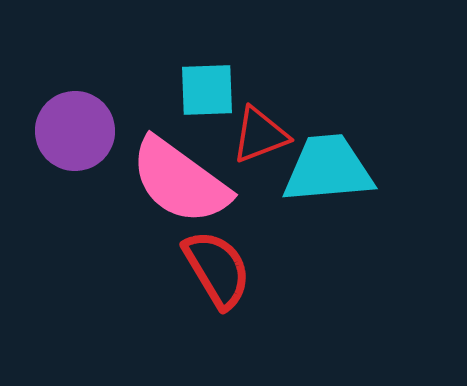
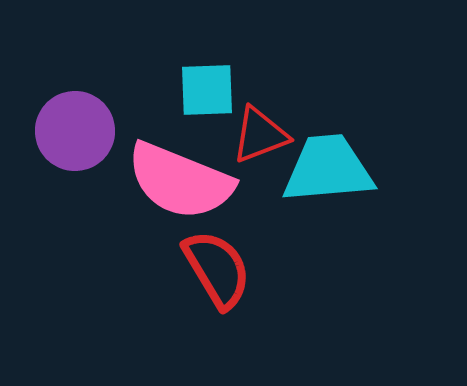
pink semicircle: rotated 14 degrees counterclockwise
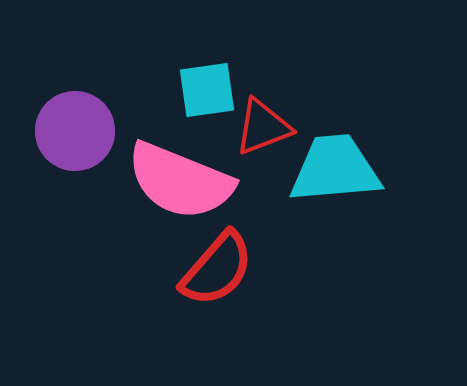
cyan square: rotated 6 degrees counterclockwise
red triangle: moved 3 px right, 8 px up
cyan trapezoid: moved 7 px right
red semicircle: rotated 72 degrees clockwise
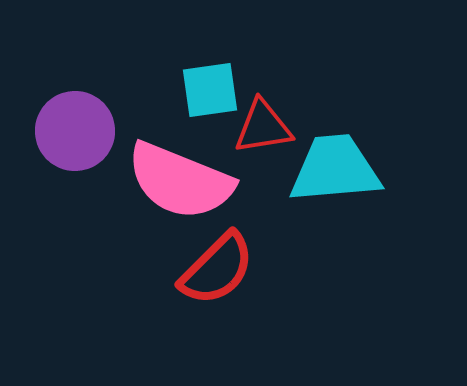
cyan square: moved 3 px right
red triangle: rotated 12 degrees clockwise
red semicircle: rotated 4 degrees clockwise
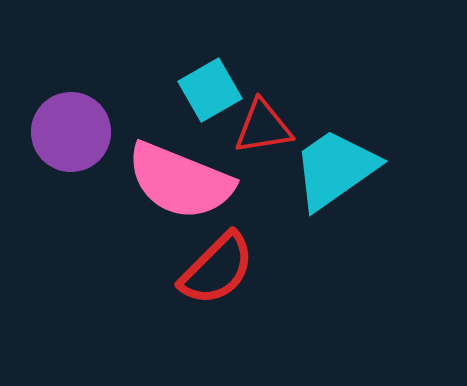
cyan square: rotated 22 degrees counterclockwise
purple circle: moved 4 px left, 1 px down
cyan trapezoid: rotated 30 degrees counterclockwise
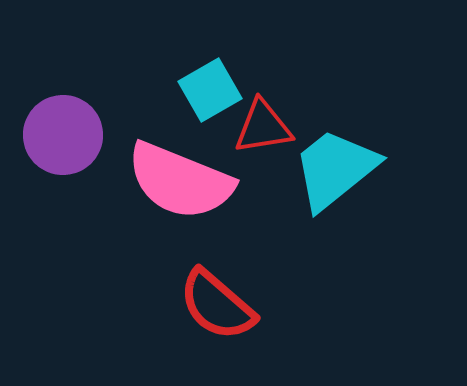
purple circle: moved 8 px left, 3 px down
cyan trapezoid: rotated 4 degrees counterclockwise
red semicircle: moved 36 px down; rotated 86 degrees clockwise
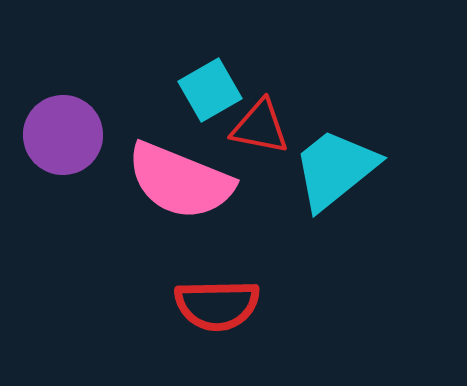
red triangle: moved 3 px left; rotated 20 degrees clockwise
red semicircle: rotated 42 degrees counterclockwise
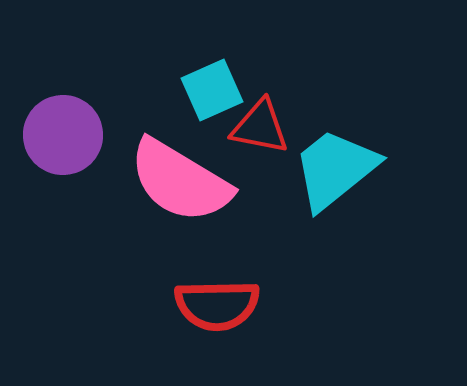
cyan square: moved 2 px right; rotated 6 degrees clockwise
pink semicircle: rotated 9 degrees clockwise
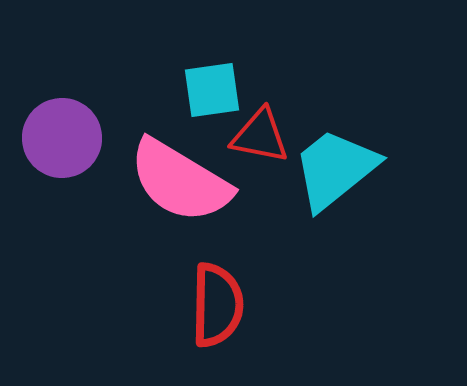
cyan square: rotated 16 degrees clockwise
red triangle: moved 9 px down
purple circle: moved 1 px left, 3 px down
red semicircle: rotated 88 degrees counterclockwise
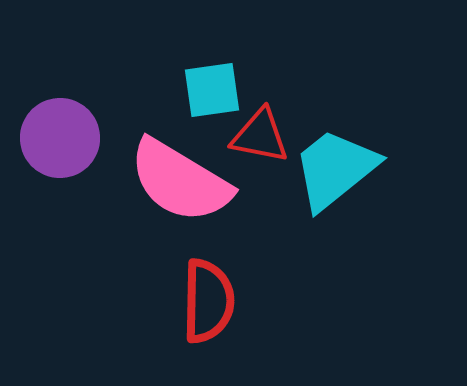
purple circle: moved 2 px left
red semicircle: moved 9 px left, 4 px up
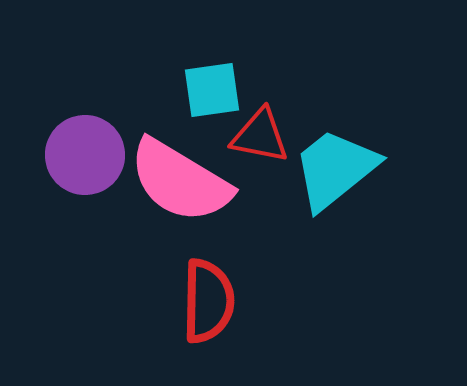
purple circle: moved 25 px right, 17 px down
